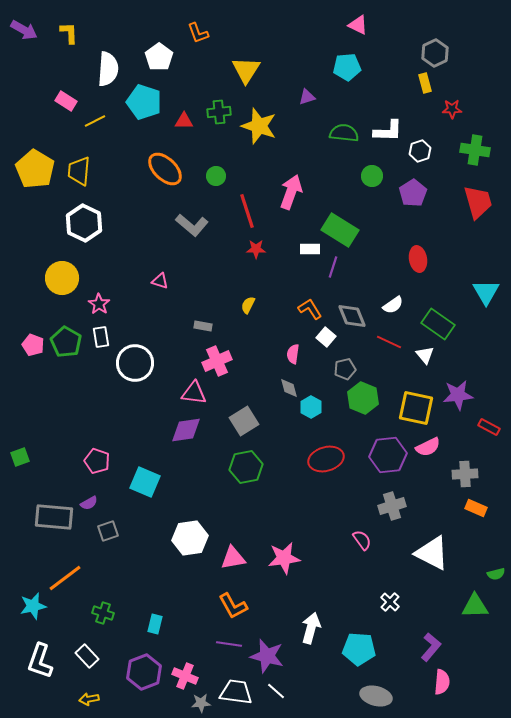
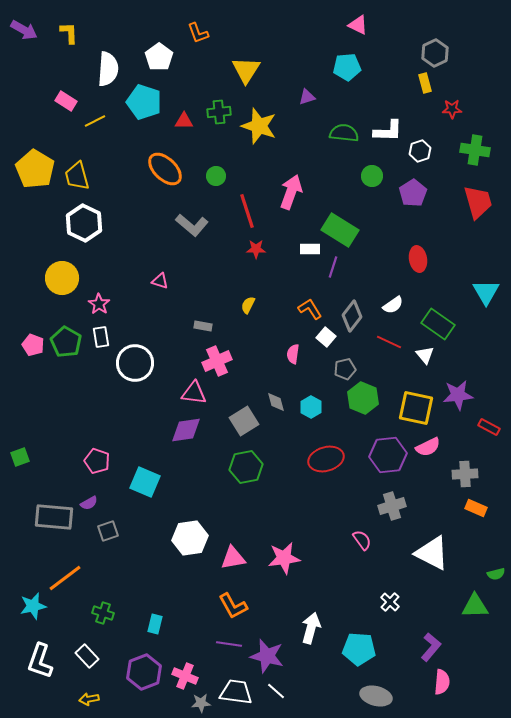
yellow trapezoid at (79, 171): moved 2 px left, 5 px down; rotated 20 degrees counterclockwise
gray diamond at (352, 316): rotated 60 degrees clockwise
gray diamond at (289, 388): moved 13 px left, 14 px down
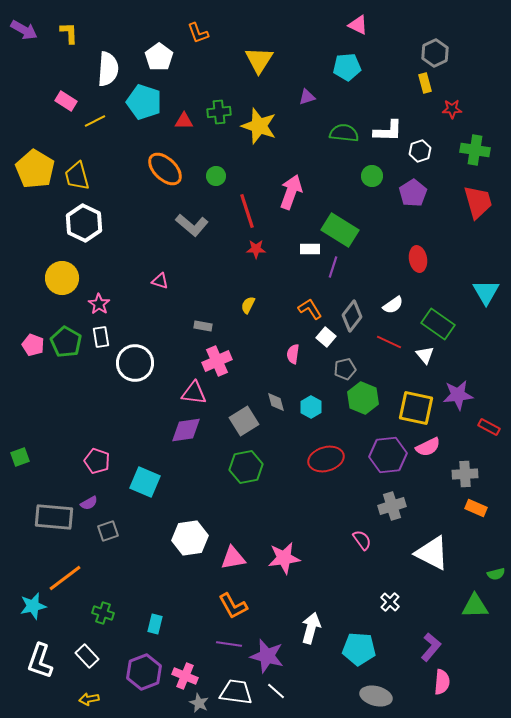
yellow triangle at (246, 70): moved 13 px right, 10 px up
gray star at (201, 703): moved 2 px left; rotated 30 degrees clockwise
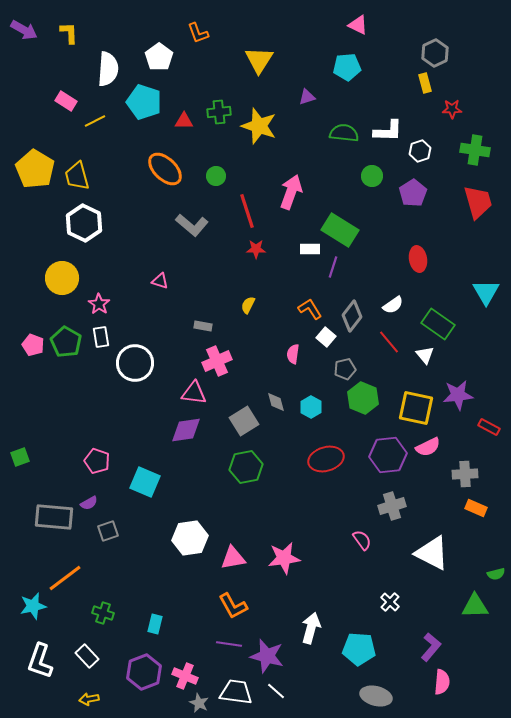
red line at (389, 342): rotated 25 degrees clockwise
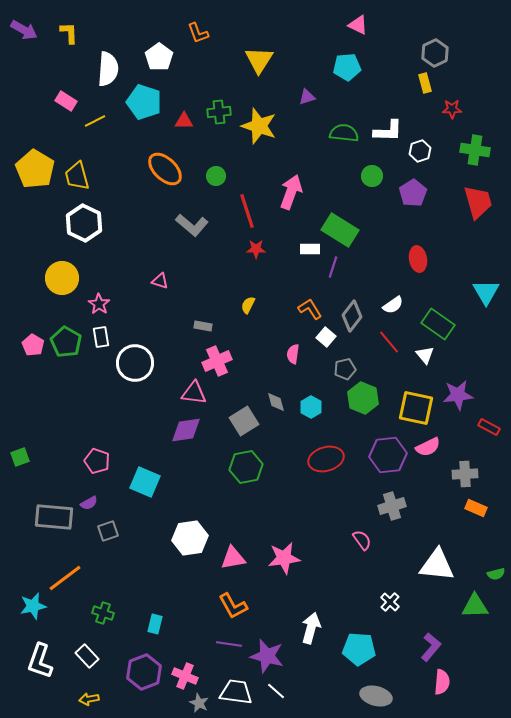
pink pentagon at (33, 345): rotated 10 degrees clockwise
white triangle at (432, 553): moved 5 px right, 12 px down; rotated 21 degrees counterclockwise
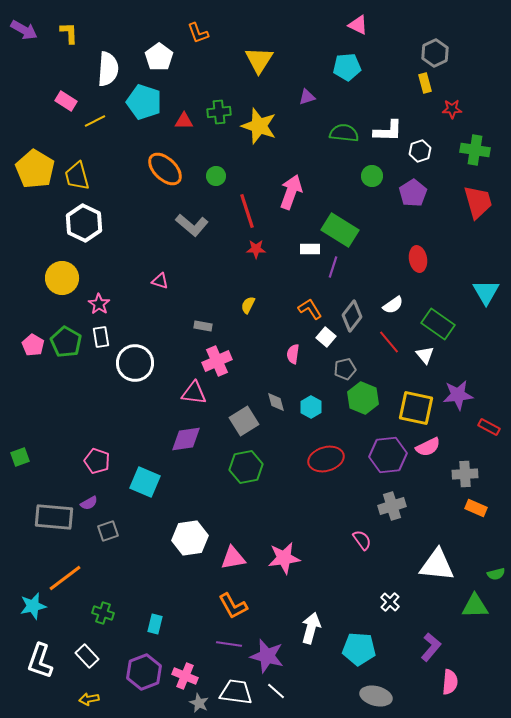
purple diamond at (186, 430): moved 9 px down
pink semicircle at (442, 682): moved 8 px right
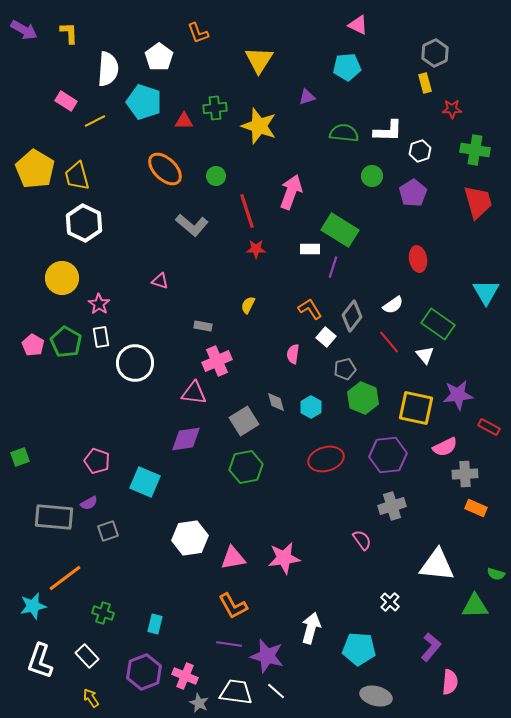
green cross at (219, 112): moved 4 px left, 4 px up
pink semicircle at (428, 447): moved 17 px right
green semicircle at (496, 574): rotated 30 degrees clockwise
yellow arrow at (89, 699): moved 2 px right, 1 px up; rotated 66 degrees clockwise
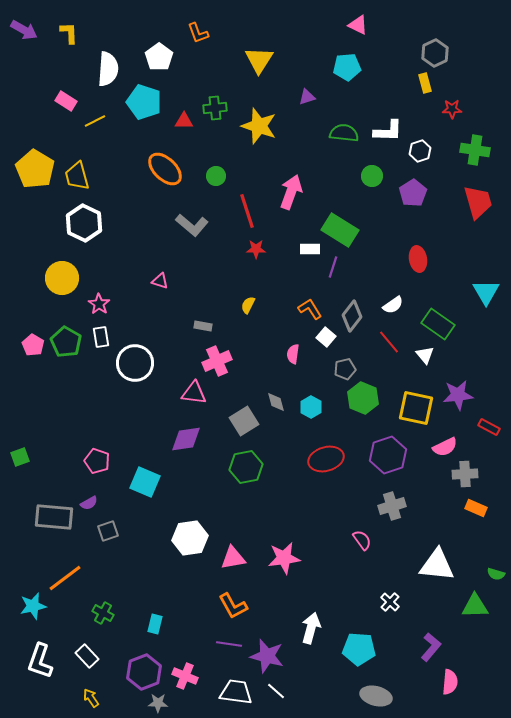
purple hexagon at (388, 455): rotated 12 degrees counterclockwise
green cross at (103, 613): rotated 10 degrees clockwise
gray star at (199, 703): moved 41 px left; rotated 24 degrees counterclockwise
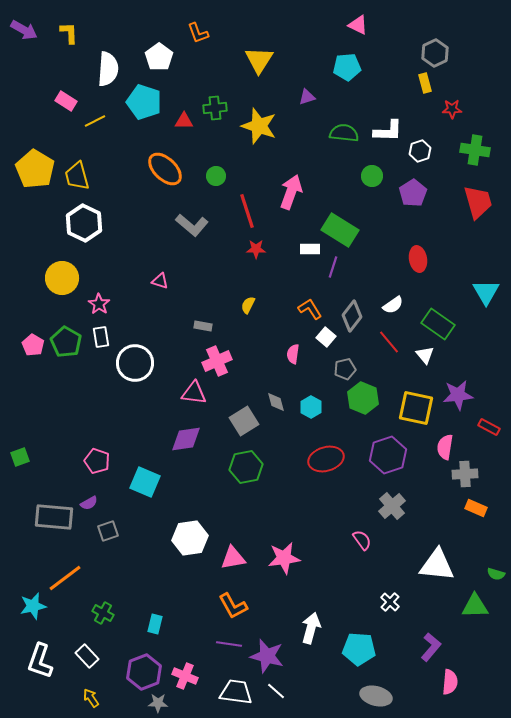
pink semicircle at (445, 447): rotated 125 degrees clockwise
gray cross at (392, 506): rotated 24 degrees counterclockwise
